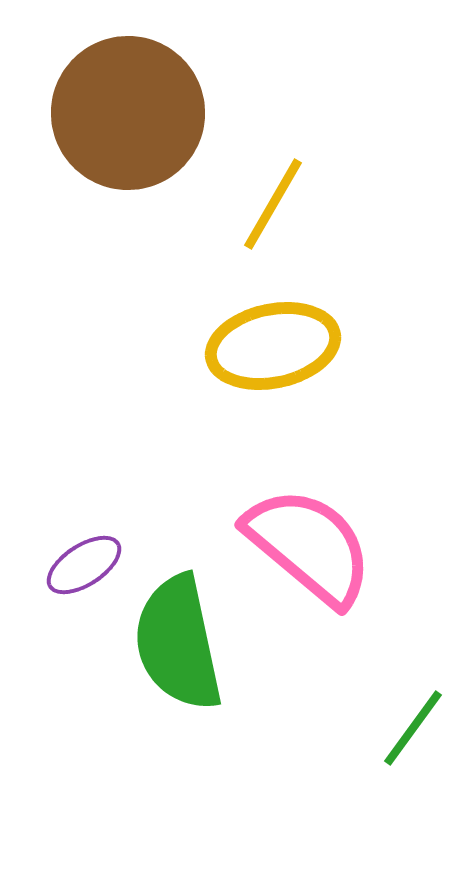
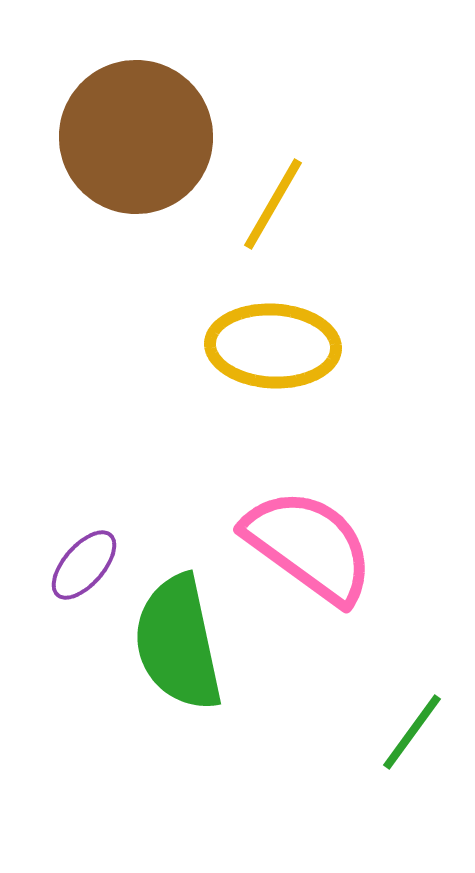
brown circle: moved 8 px right, 24 px down
yellow ellipse: rotated 15 degrees clockwise
pink semicircle: rotated 4 degrees counterclockwise
purple ellipse: rotated 16 degrees counterclockwise
green line: moved 1 px left, 4 px down
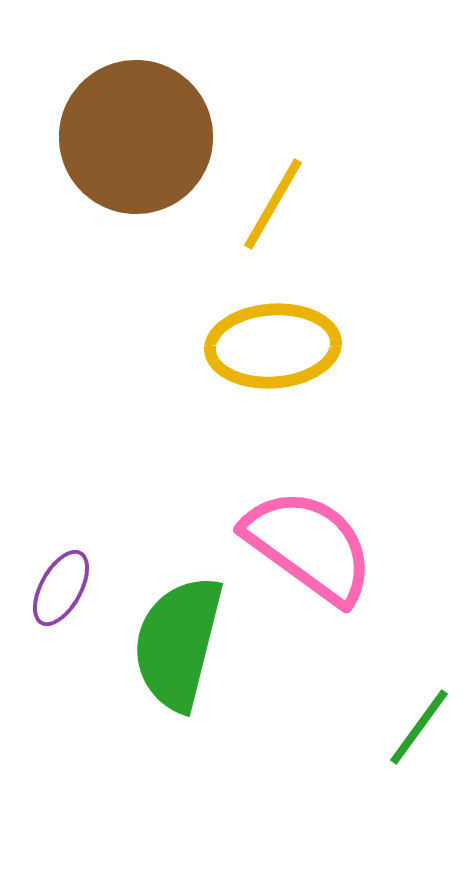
yellow ellipse: rotated 7 degrees counterclockwise
purple ellipse: moved 23 px left, 23 px down; rotated 12 degrees counterclockwise
green semicircle: rotated 26 degrees clockwise
green line: moved 7 px right, 5 px up
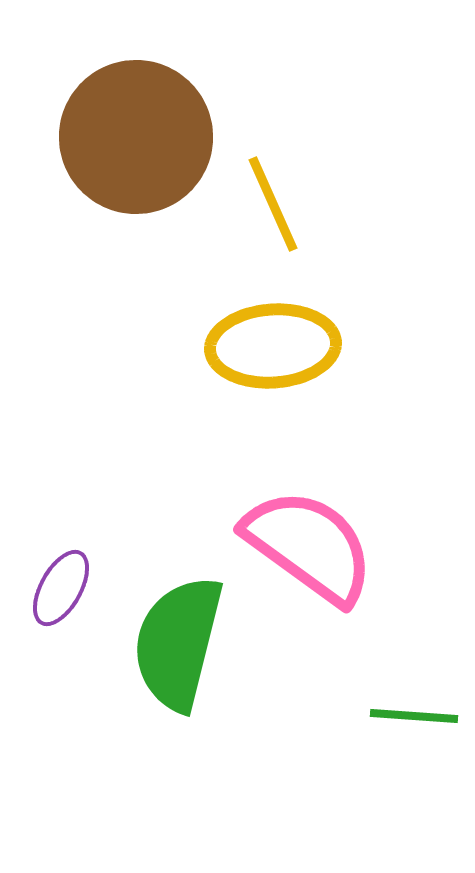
yellow line: rotated 54 degrees counterclockwise
green line: moved 5 px left, 11 px up; rotated 58 degrees clockwise
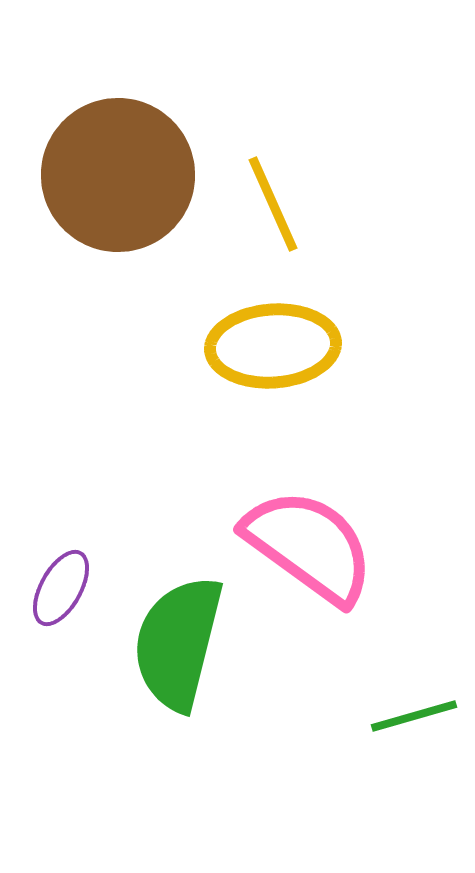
brown circle: moved 18 px left, 38 px down
green line: rotated 20 degrees counterclockwise
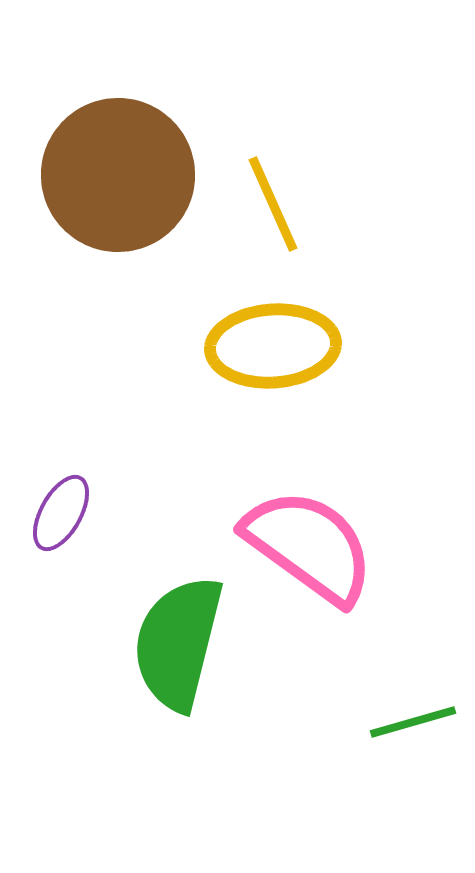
purple ellipse: moved 75 px up
green line: moved 1 px left, 6 px down
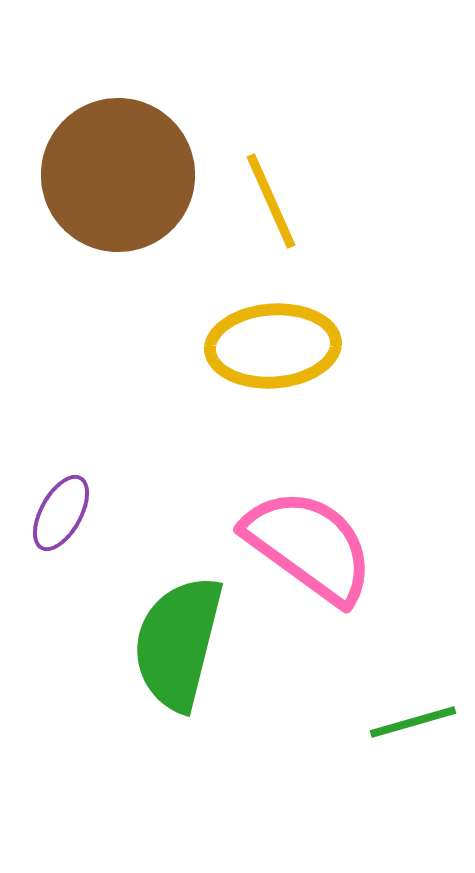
yellow line: moved 2 px left, 3 px up
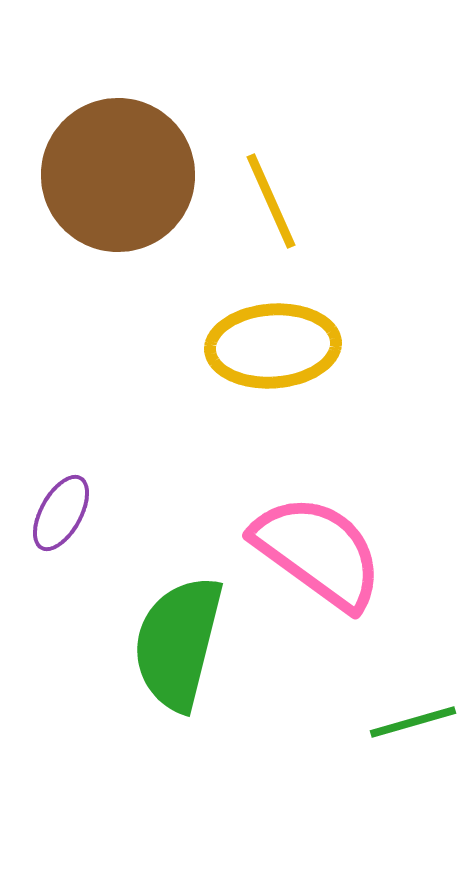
pink semicircle: moved 9 px right, 6 px down
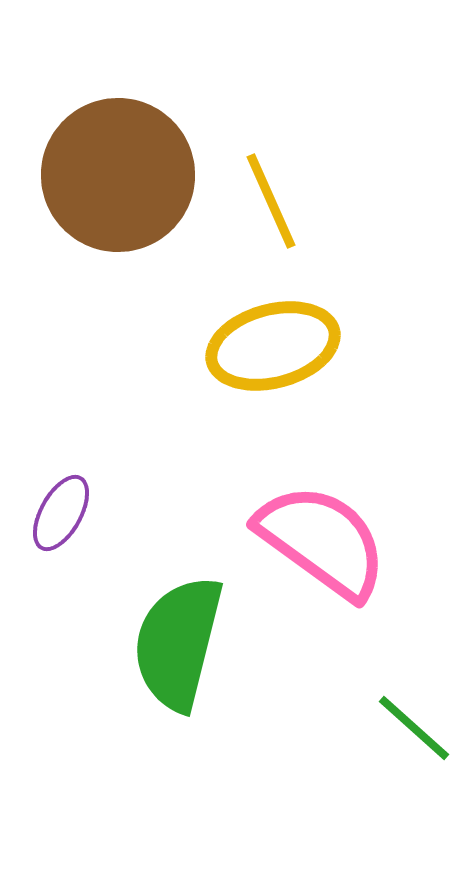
yellow ellipse: rotated 11 degrees counterclockwise
pink semicircle: moved 4 px right, 11 px up
green line: moved 1 px right, 6 px down; rotated 58 degrees clockwise
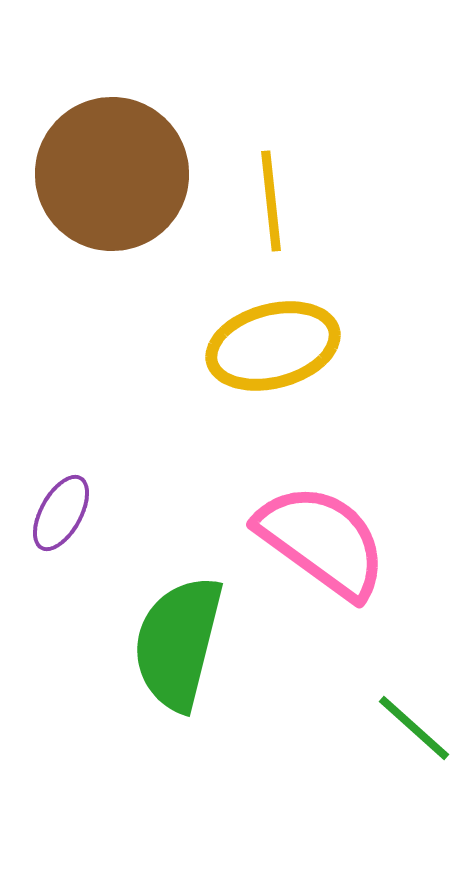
brown circle: moved 6 px left, 1 px up
yellow line: rotated 18 degrees clockwise
